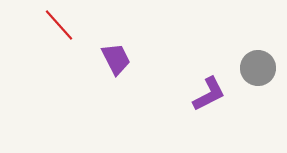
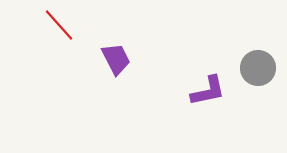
purple L-shape: moved 1 px left, 3 px up; rotated 15 degrees clockwise
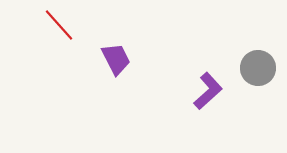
purple L-shape: rotated 30 degrees counterclockwise
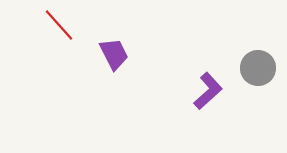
purple trapezoid: moved 2 px left, 5 px up
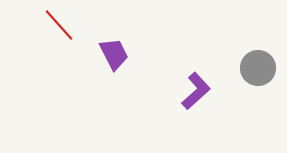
purple L-shape: moved 12 px left
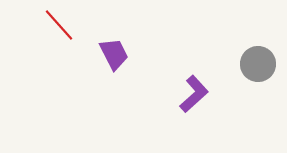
gray circle: moved 4 px up
purple L-shape: moved 2 px left, 3 px down
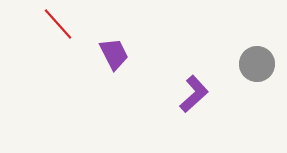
red line: moved 1 px left, 1 px up
gray circle: moved 1 px left
